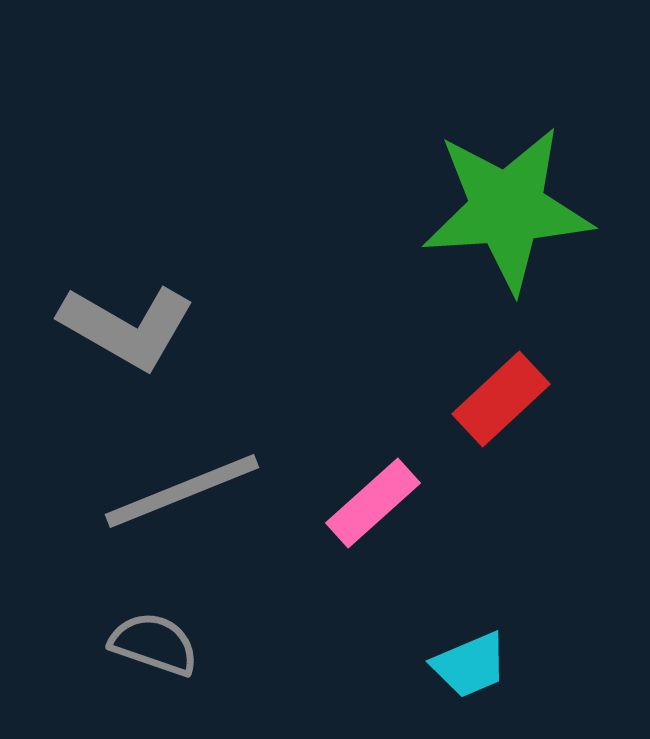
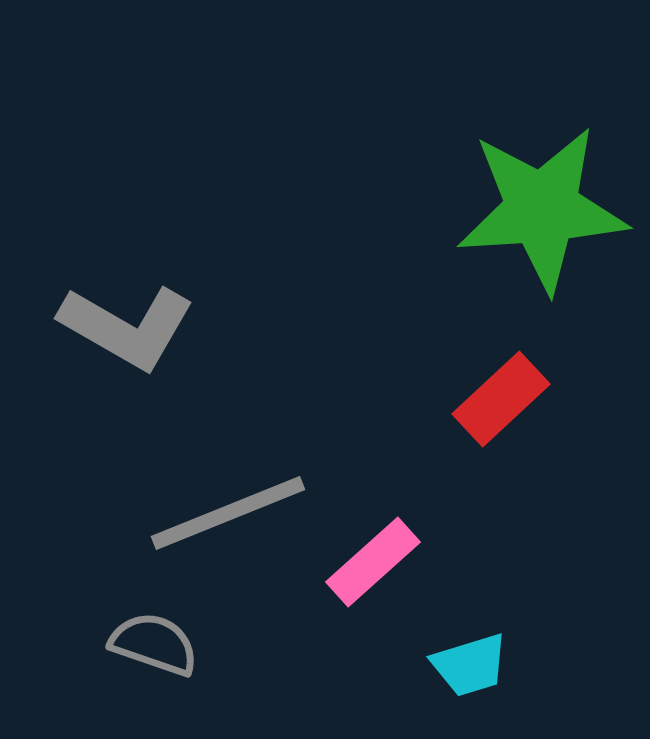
green star: moved 35 px right
gray line: moved 46 px right, 22 px down
pink rectangle: moved 59 px down
cyan trapezoid: rotated 6 degrees clockwise
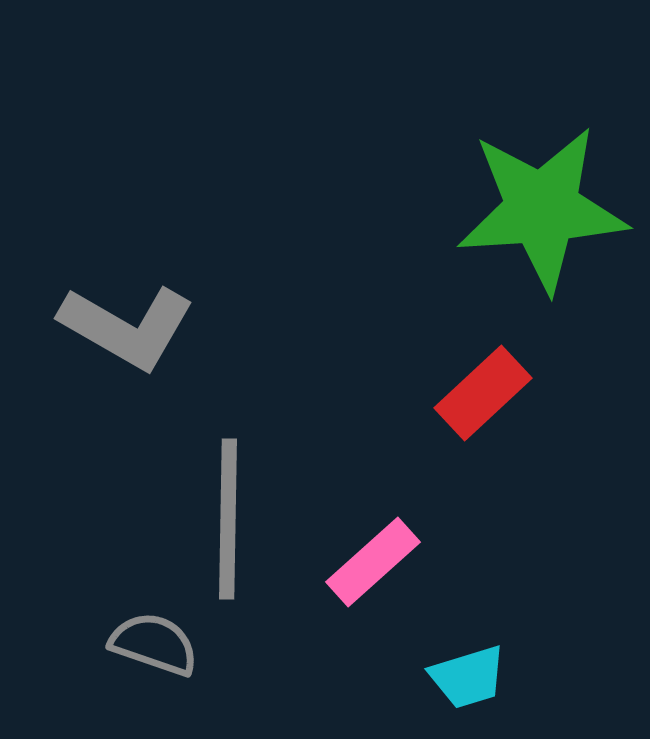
red rectangle: moved 18 px left, 6 px up
gray line: moved 6 px down; rotated 67 degrees counterclockwise
cyan trapezoid: moved 2 px left, 12 px down
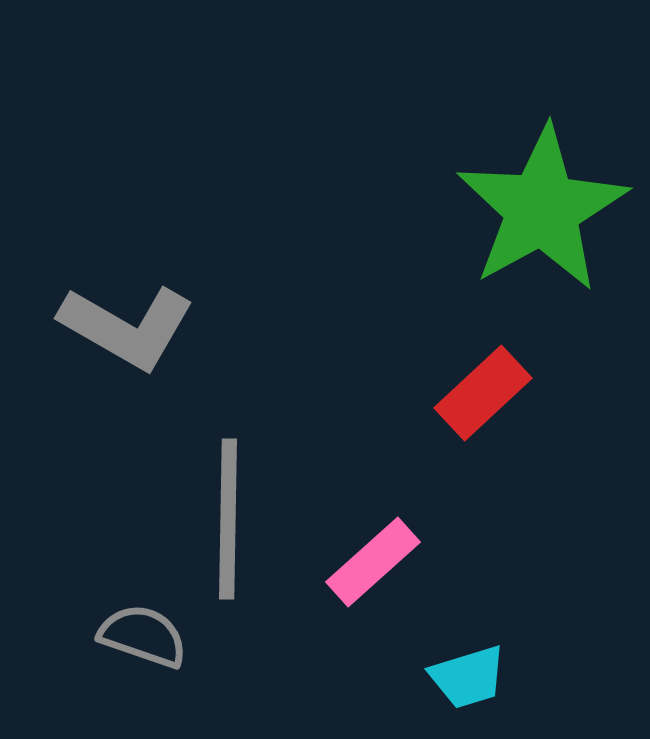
green star: rotated 25 degrees counterclockwise
gray semicircle: moved 11 px left, 8 px up
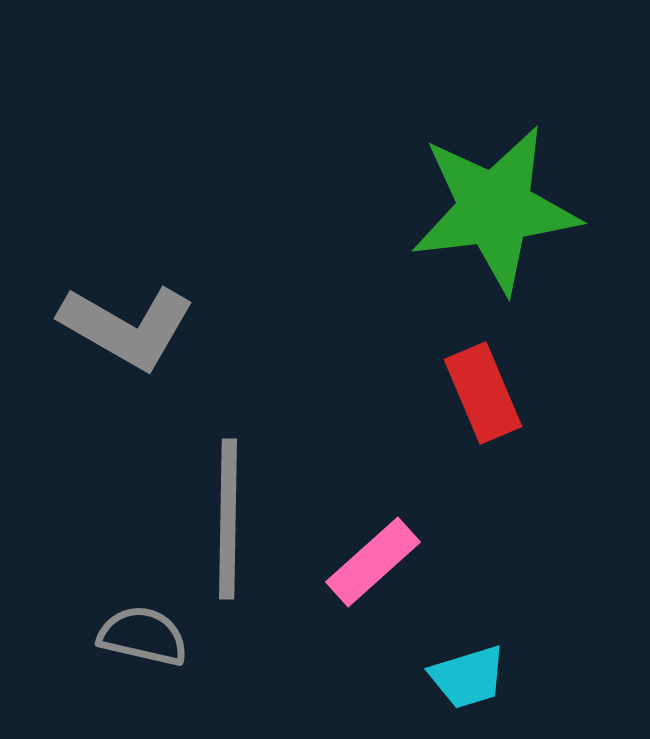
green star: moved 47 px left; rotated 22 degrees clockwise
red rectangle: rotated 70 degrees counterclockwise
gray semicircle: rotated 6 degrees counterclockwise
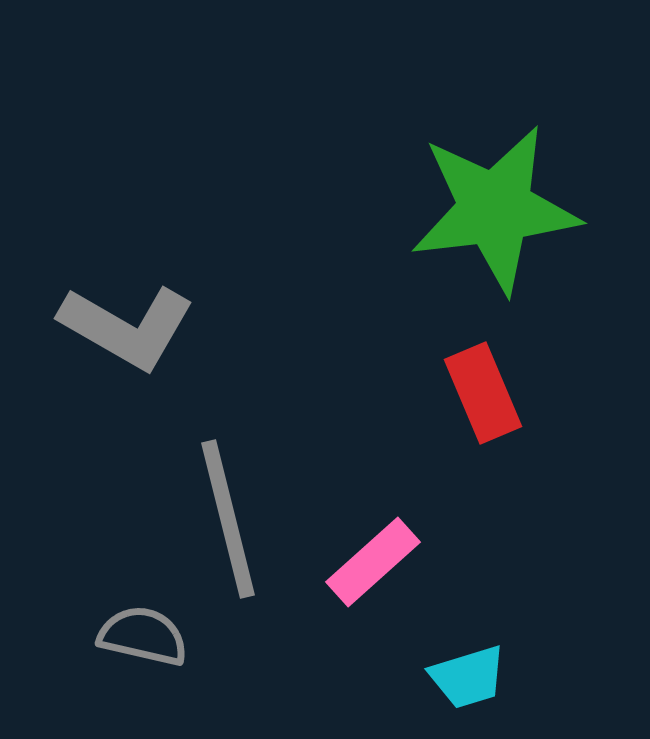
gray line: rotated 15 degrees counterclockwise
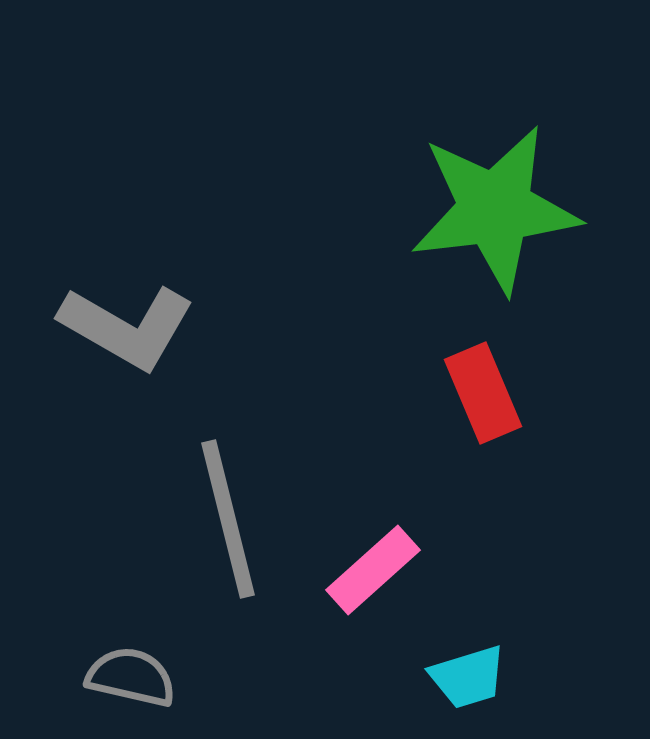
pink rectangle: moved 8 px down
gray semicircle: moved 12 px left, 41 px down
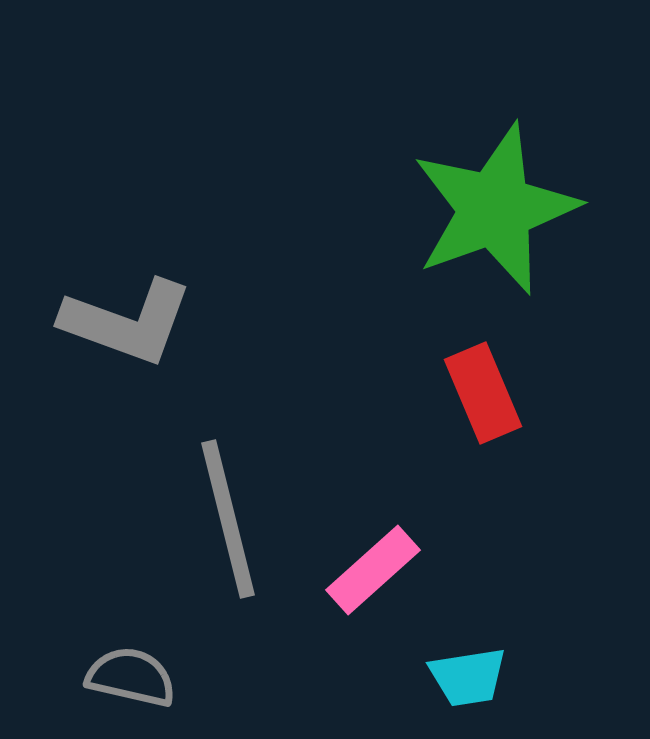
green star: rotated 13 degrees counterclockwise
gray L-shape: moved 5 px up; rotated 10 degrees counterclockwise
cyan trapezoid: rotated 8 degrees clockwise
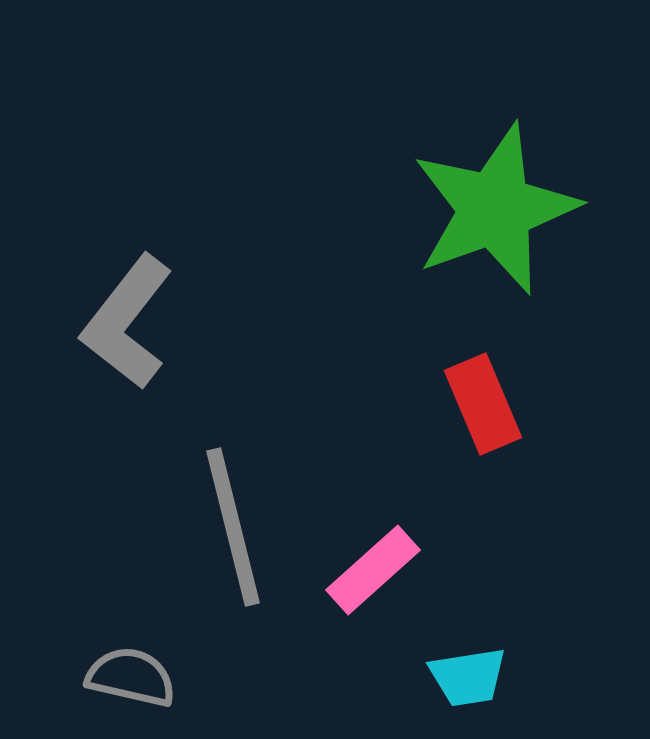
gray L-shape: rotated 108 degrees clockwise
red rectangle: moved 11 px down
gray line: moved 5 px right, 8 px down
